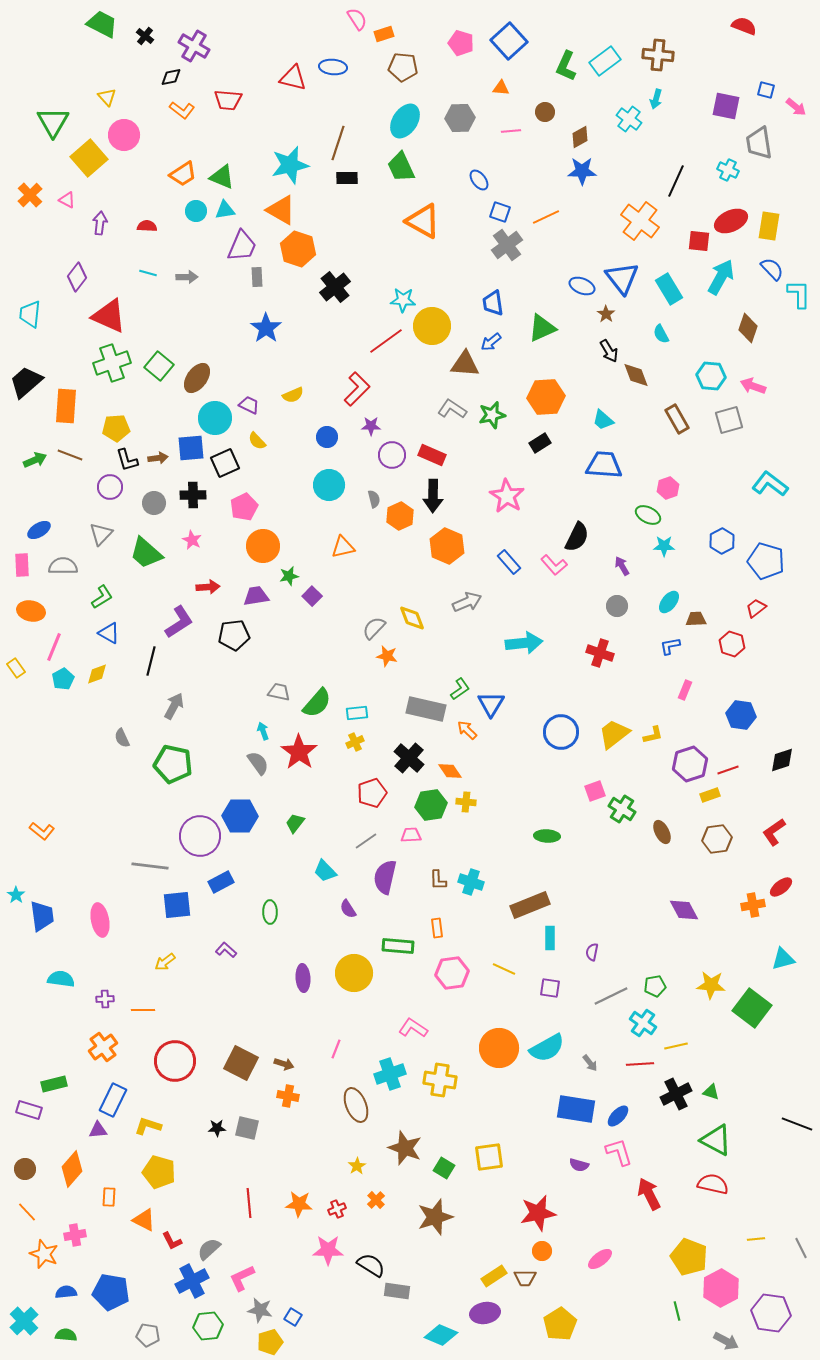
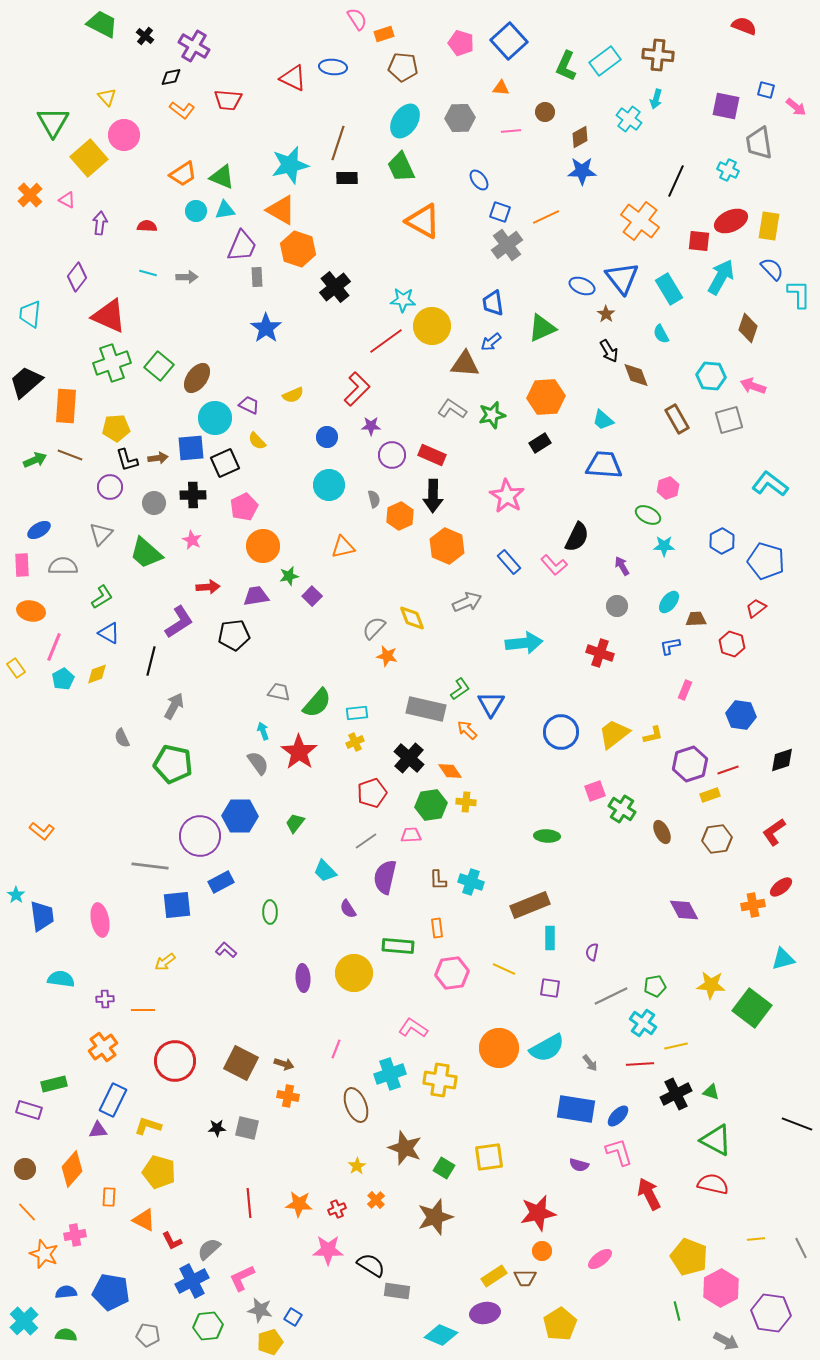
red triangle at (293, 78): rotated 12 degrees clockwise
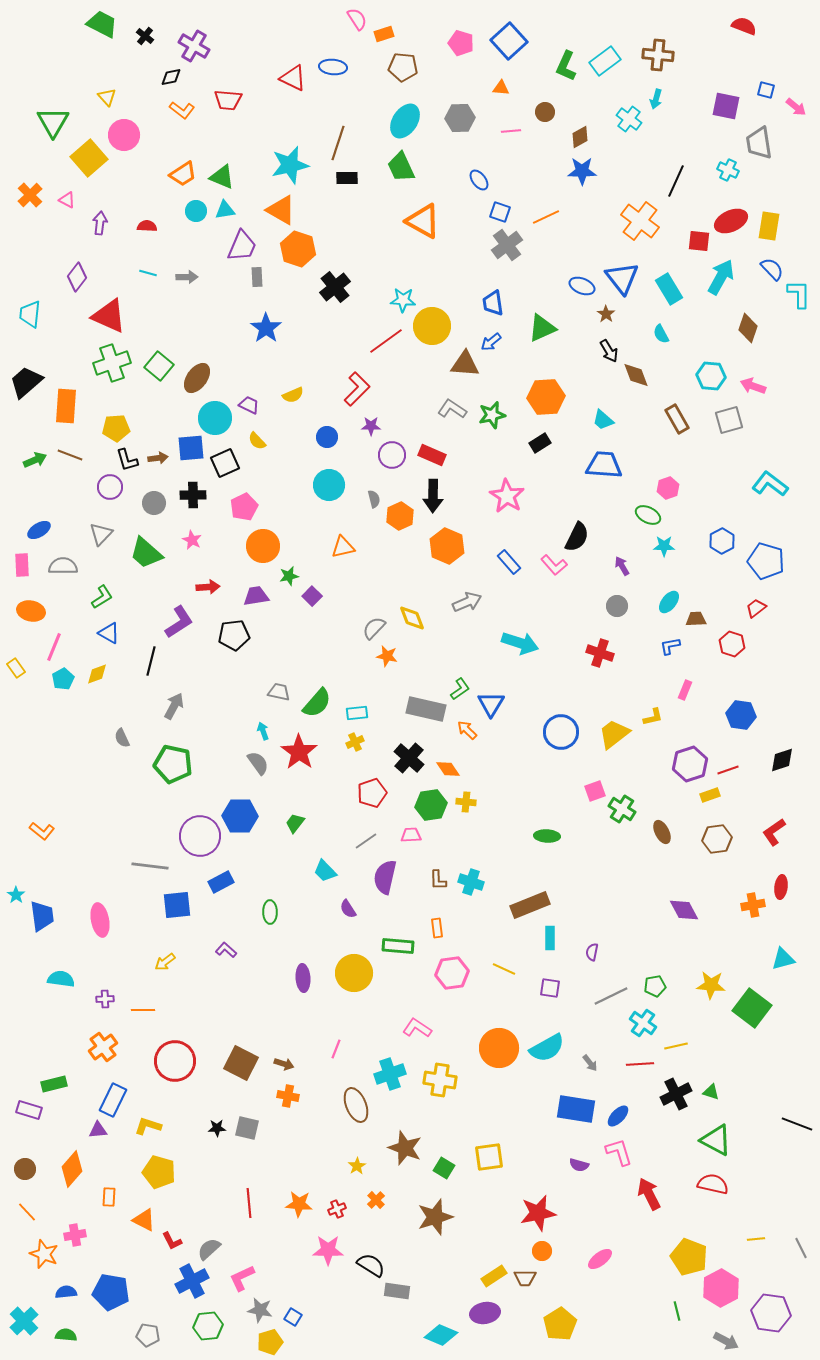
cyan arrow at (524, 643): moved 4 px left; rotated 24 degrees clockwise
yellow L-shape at (653, 735): moved 18 px up
orange diamond at (450, 771): moved 2 px left, 2 px up
red ellipse at (781, 887): rotated 45 degrees counterclockwise
pink L-shape at (413, 1028): moved 4 px right
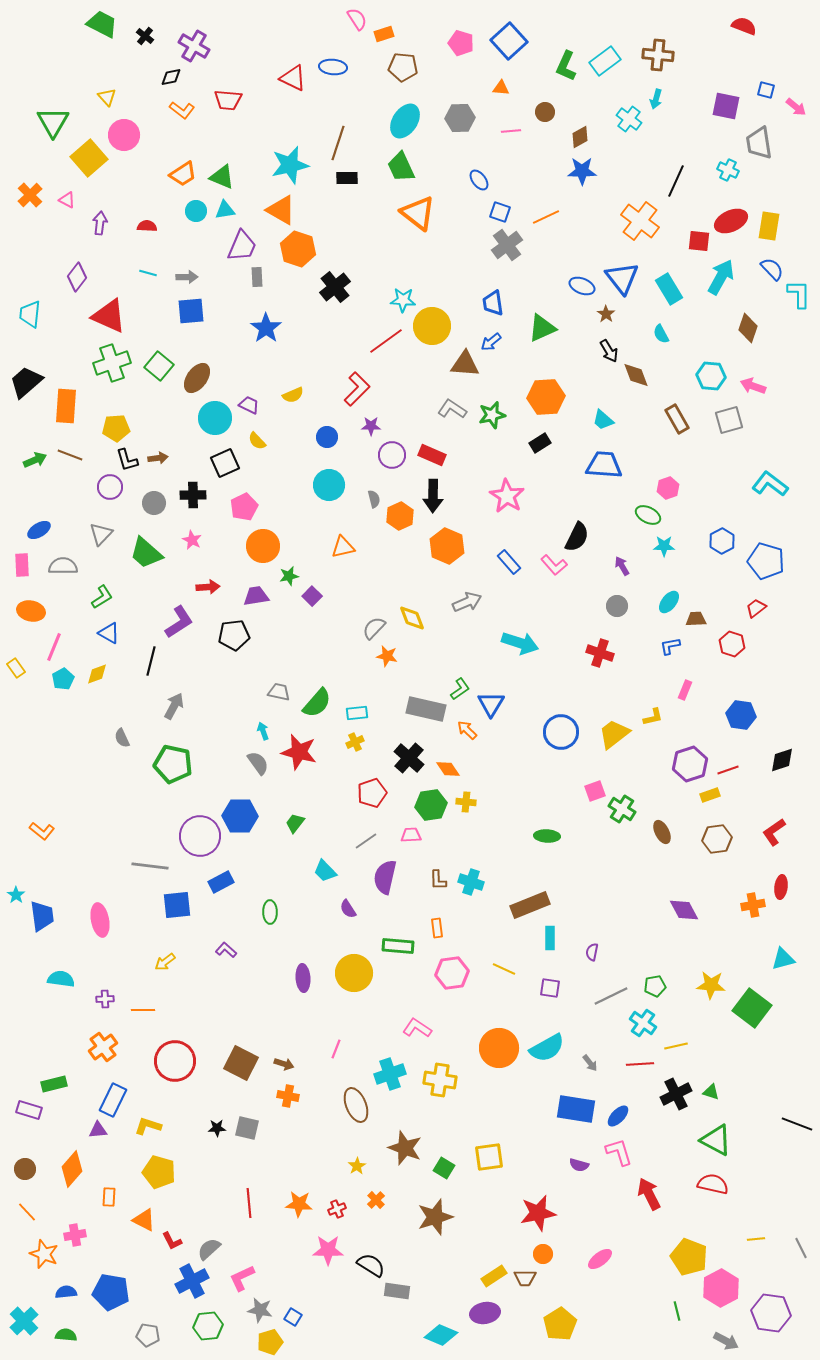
orange triangle at (423, 221): moved 5 px left, 8 px up; rotated 9 degrees clockwise
blue square at (191, 448): moved 137 px up
red star at (299, 752): rotated 21 degrees counterclockwise
orange circle at (542, 1251): moved 1 px right, 3 px down
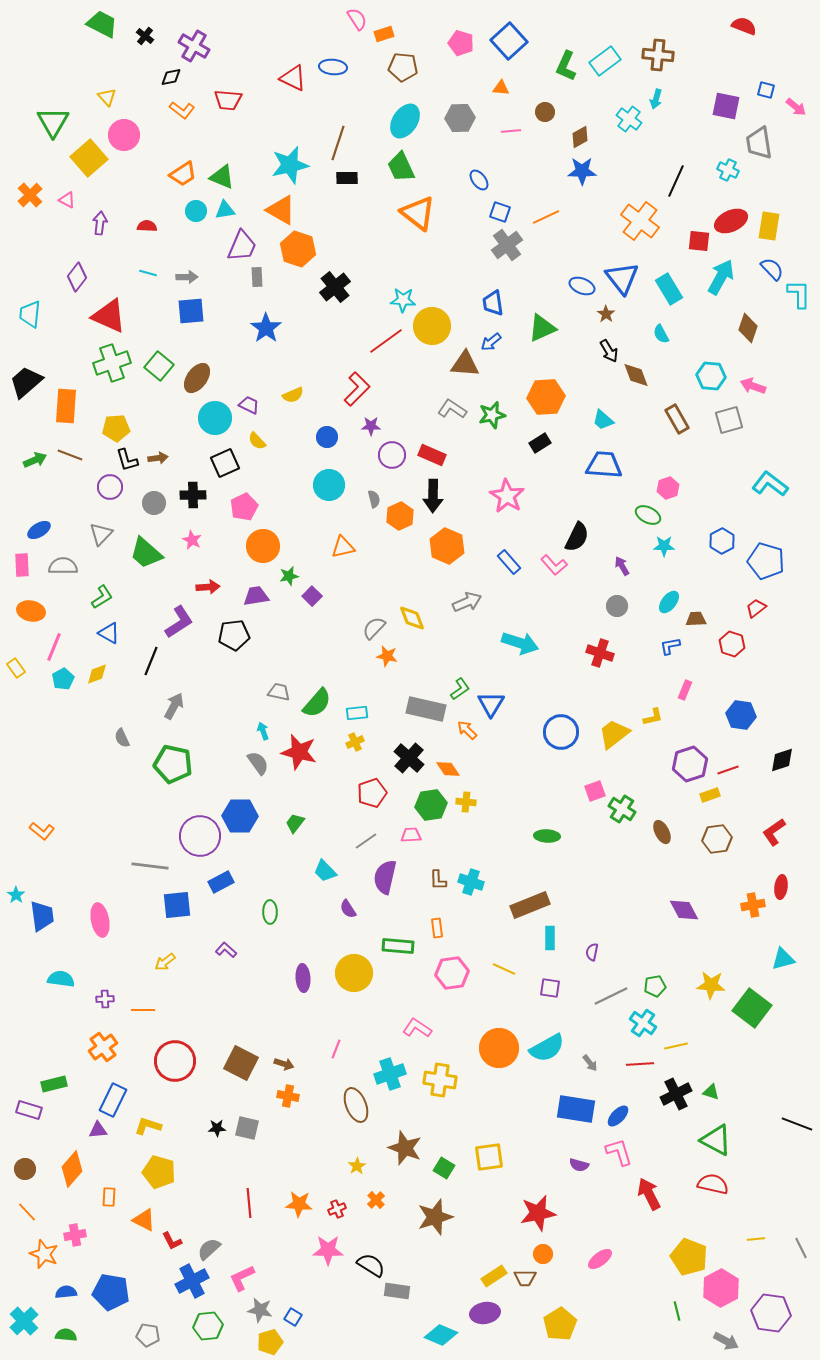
black line at (151, 661): rotated 8 degrees clockwise
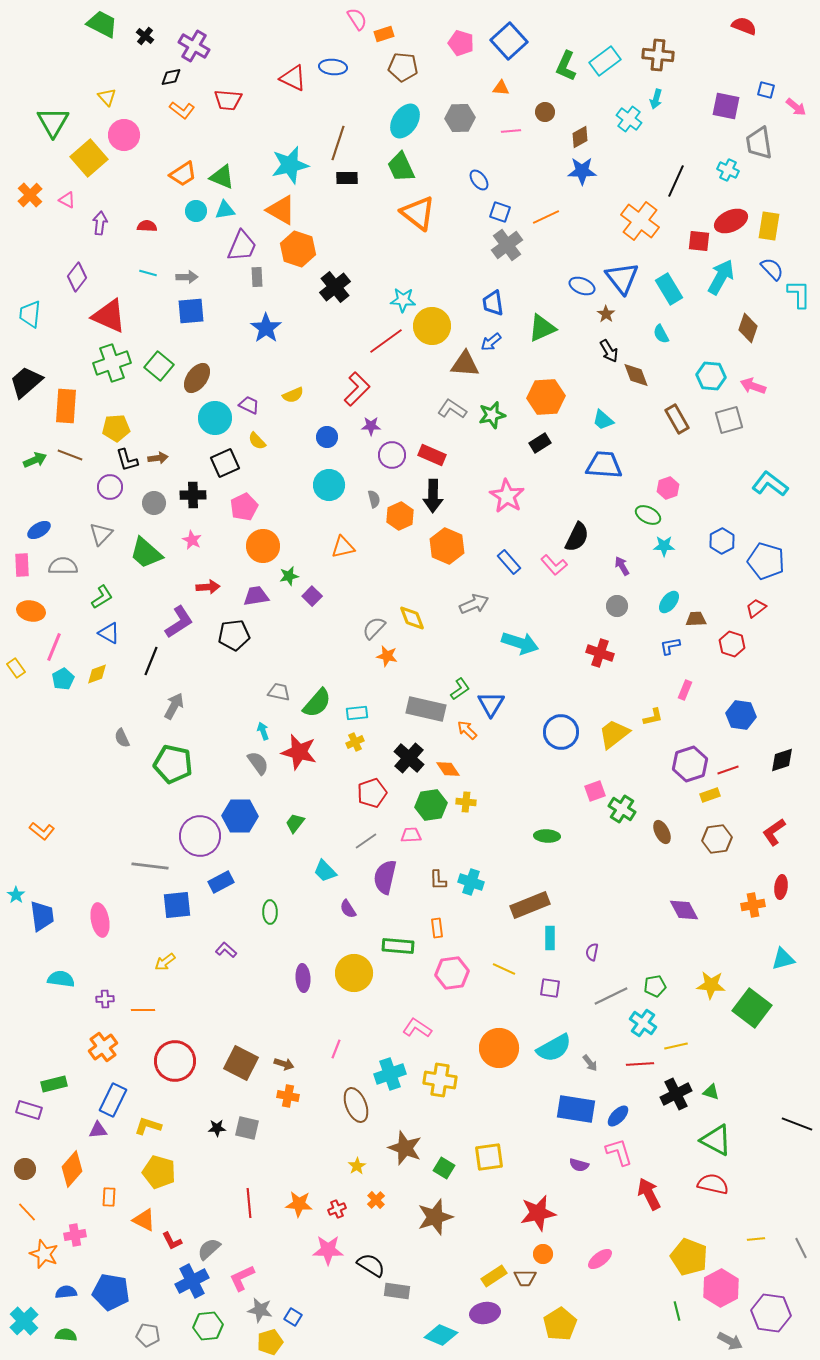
gray arrow at (467, 602): moved 7 px right, 2 px down
cyan semicircle at (547, 1048): moved 7 px right
gray arrow at (726, 1341): moved 4 px right
